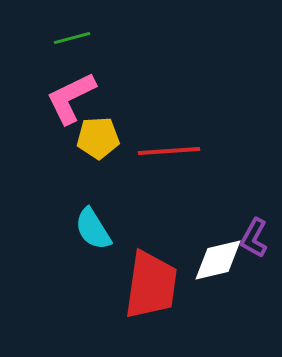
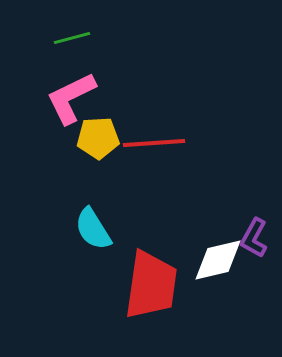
red line: moved 15 px left, 8 px up
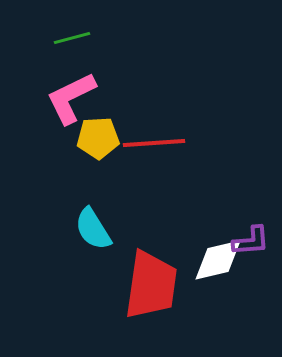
purple L-shape: moved 3 px left, 3 px down; rotated 123 degrees counterclockwise
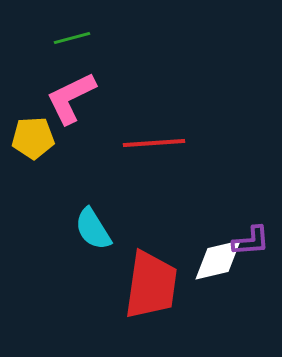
yellow pentagon: moved 65 px left
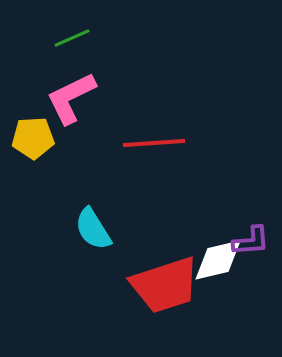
green line: rotated 9 degrees counterclockwise
red trapezoid: moved 14 px right; rotated 64 degrees clockwise
